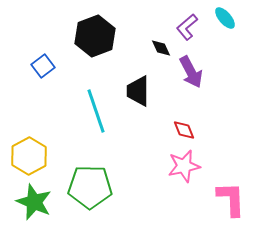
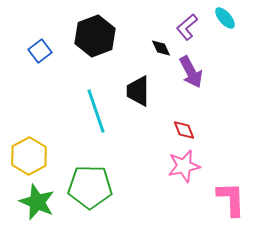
blue square: moved 3 px left, 15 px up
green star: moved 3 px right
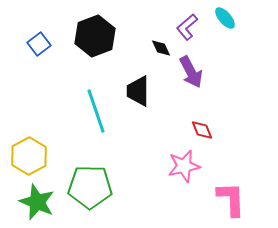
blue square: moved 1 px left, 7 px up
red diamond: moved 18 px right
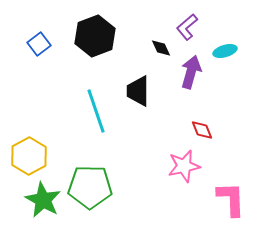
cyan ellipse: moved 33 px down; rotated 65 degrees counterclockwise
purple arrow: rotated 136 degrees counterclockwise
green star: moved 6 px right, 2 px up; rotated 6 degrees clockwise
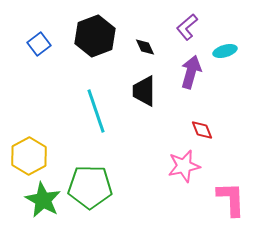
black diamond: moved 16 px left, 1 px up
black trapezoid: moved 6 px right
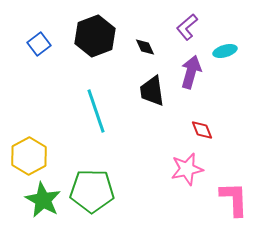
black trapezoid: moved 8 px right; rotated 8 degrees counterclockwise
pink star: moved 3 px right, 3 px down
green pentagon: moved 2 px right, 4 px down
pink L-shape: moved 3 px right
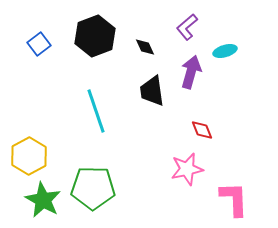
green pentagon: moved 1 px right, 3 px up
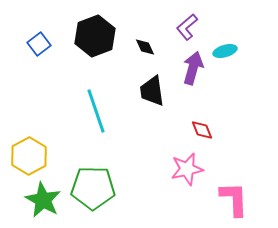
purple arrow: moved 2 px right, 4 px up
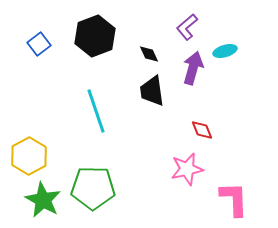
black diamond: moved 4 px right, 7 px down
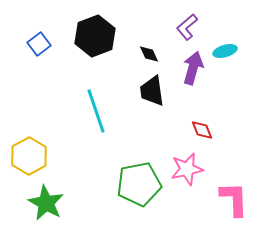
green pentagon: moved 46 px right, 4 px up; rotated 12 degrees counterclockwise
green star: moved 3 px right, 3 px down
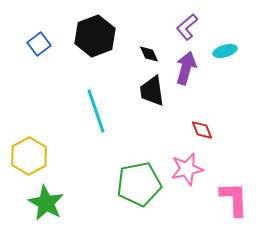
purple arrow: moved 7 px left
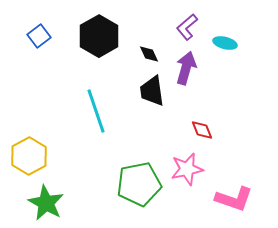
black hexagon: moved 4 px right; rotated 9 degrees counterclockwise
blue square: moved 8 px up
cyan ellipse: moved 8 px up; rotated 30 degrees clockwise
pink L-shape: rotated 111 degrees clockwise
